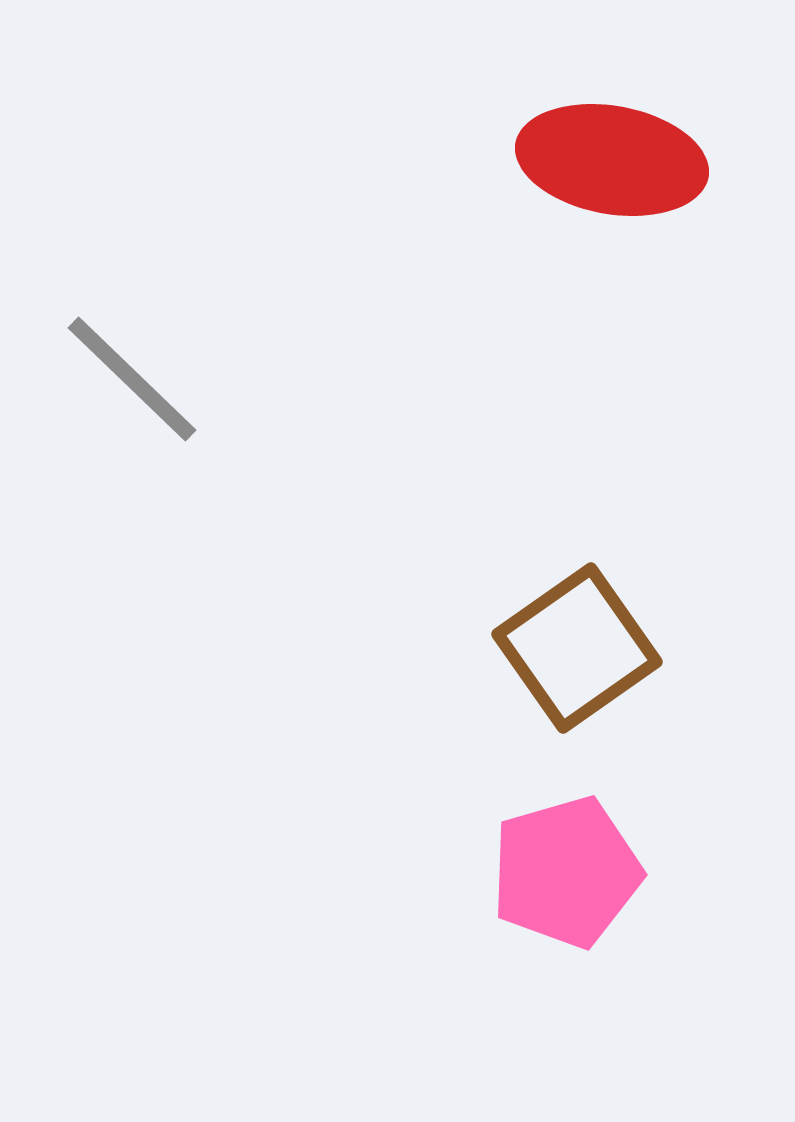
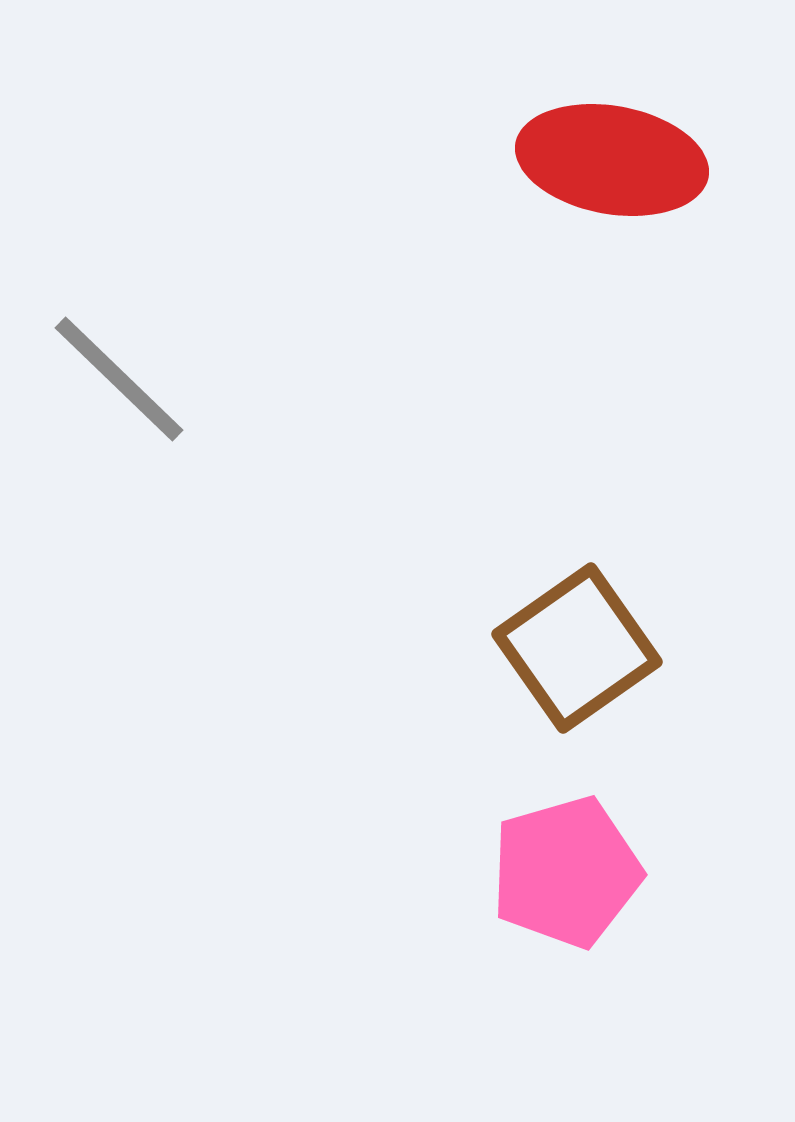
gray line: moved 13 px left
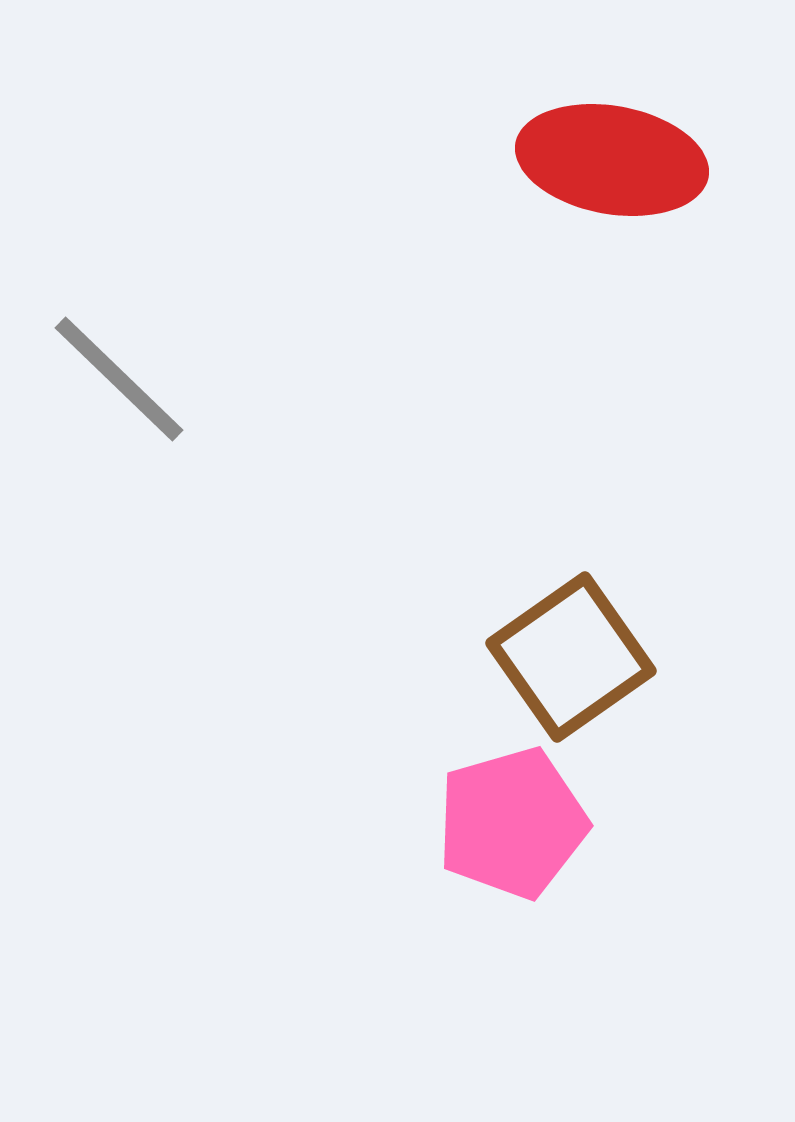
brown square: moved 6 px left, 9 px down
pink pentagon: moved 54 px left, 49 px up
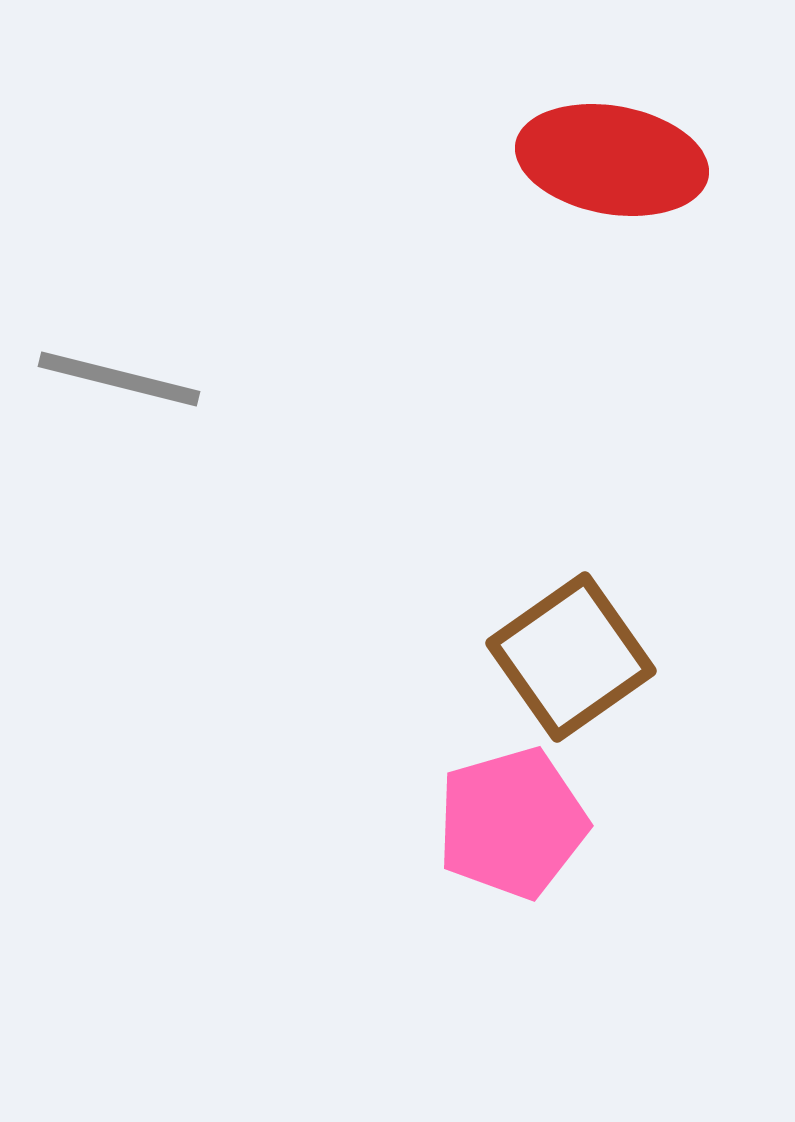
gray line: rotated 30 degrees counterclockwise
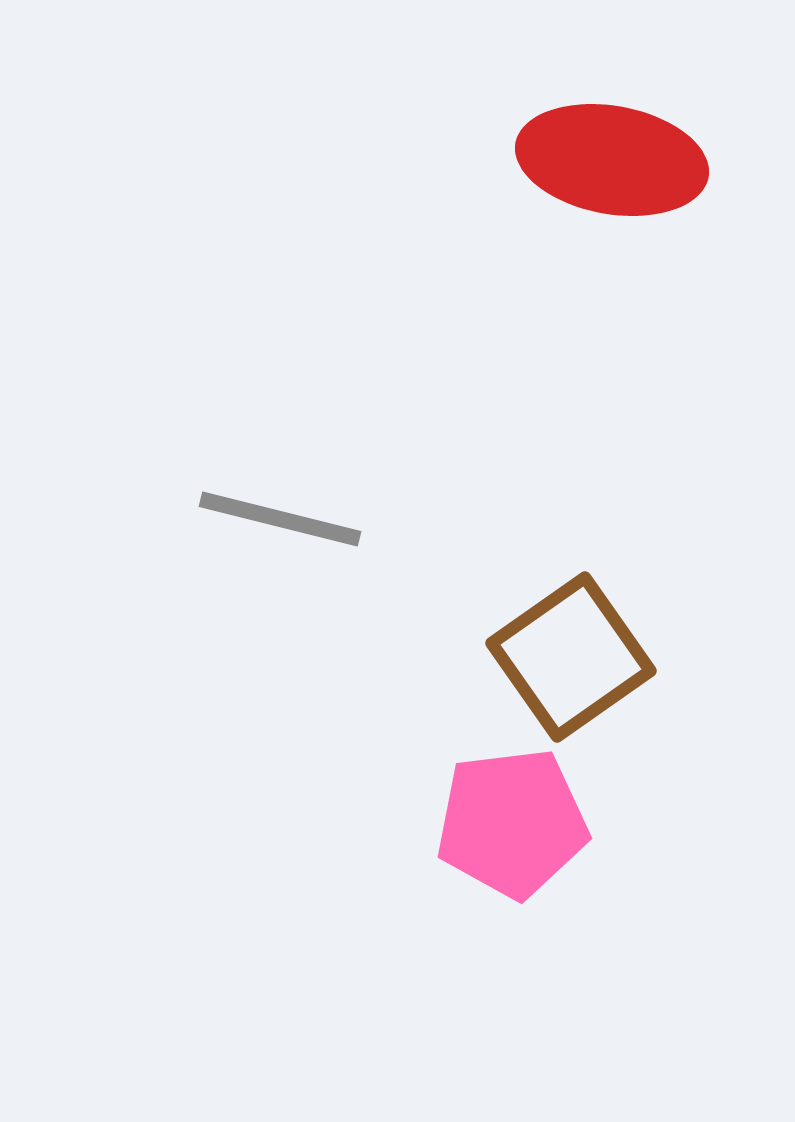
gray line: moved 161 px right, 140 px down
pink pentagon: rotated 9 degrees clockwise
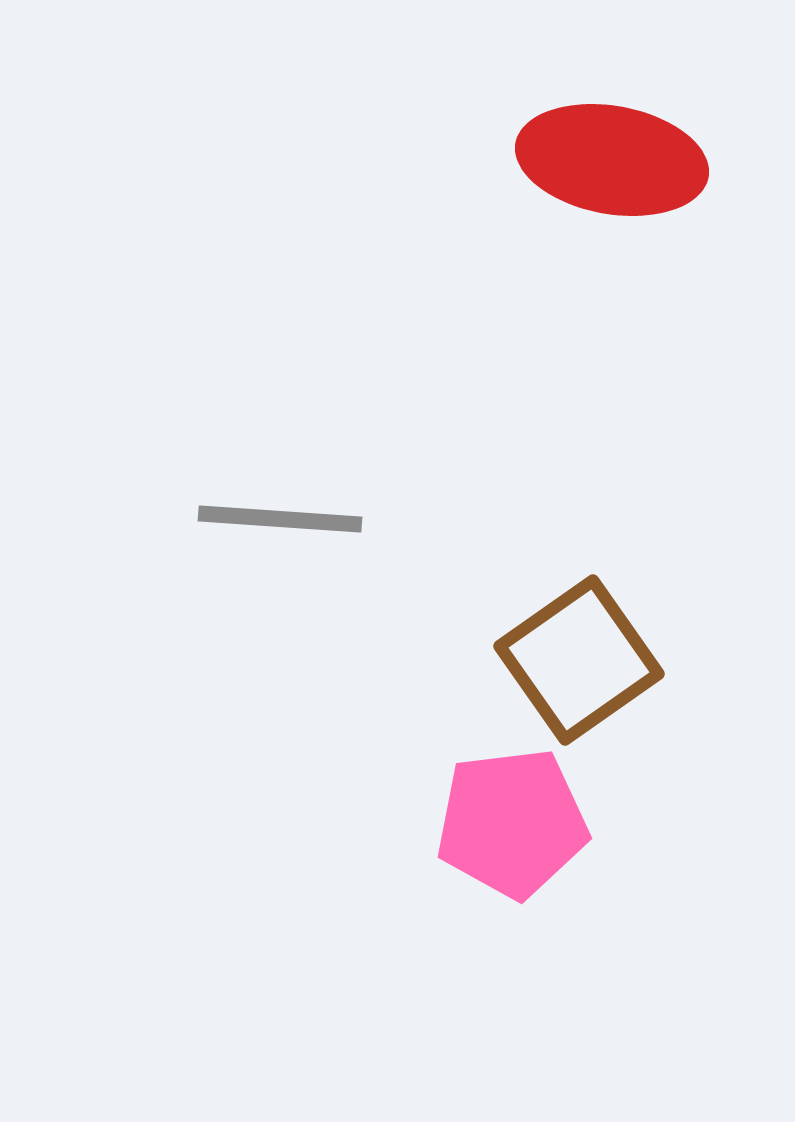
gray line: rotated 10 degrees counterclockwise
brown square: moved 8 px right, 3 px down
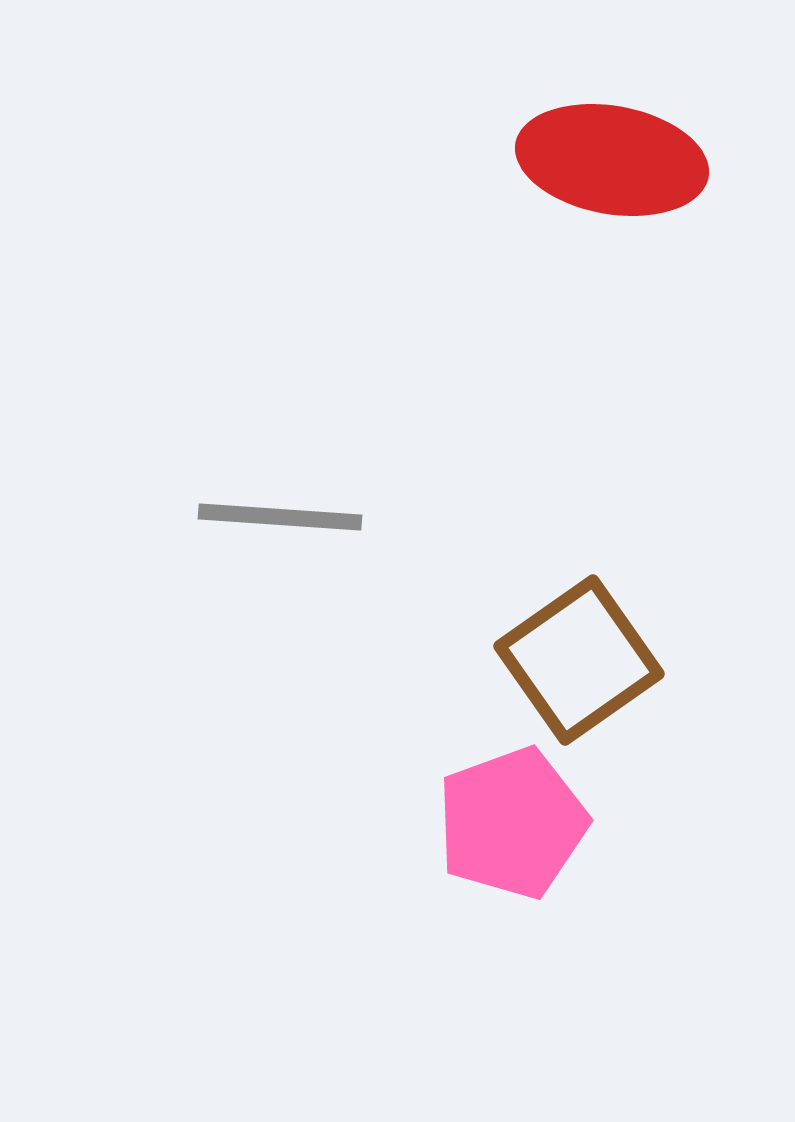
gray line: moved 2 px up
pink pentagon: rotated 13 degrees counterclockwise
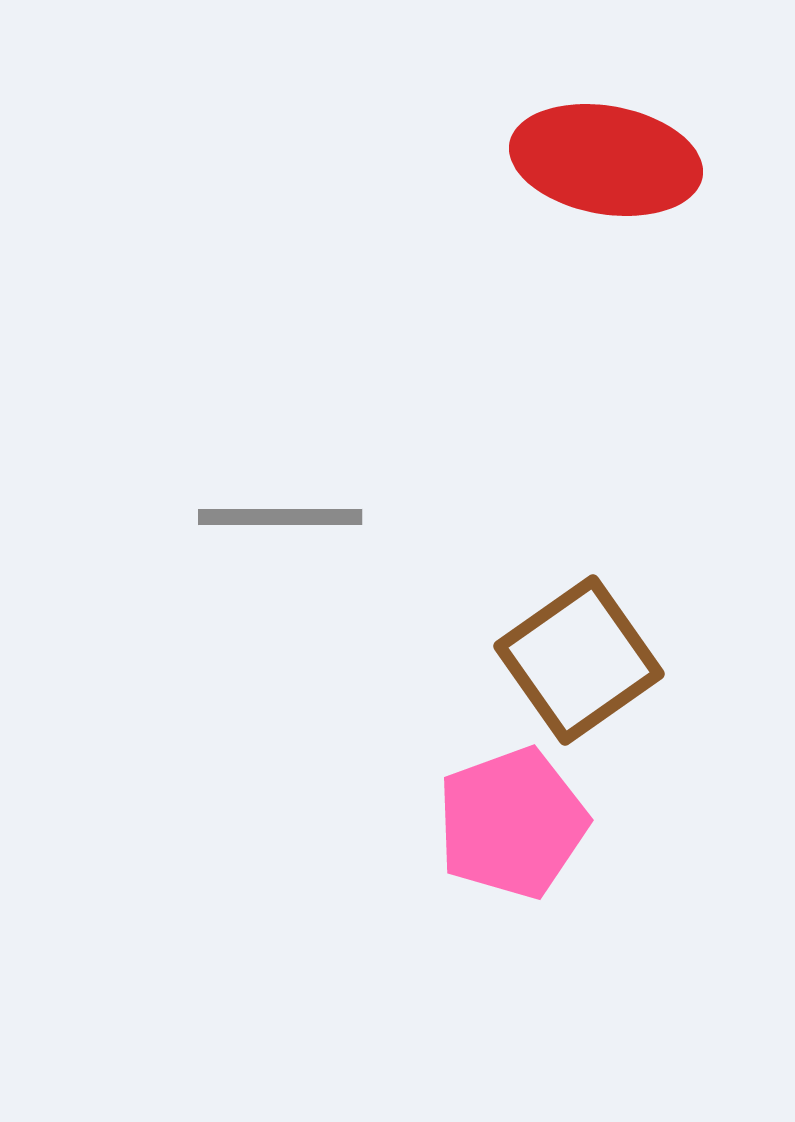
red ellipse: moved 6 px left
gray line: rotated 4 degrees counterclockwise
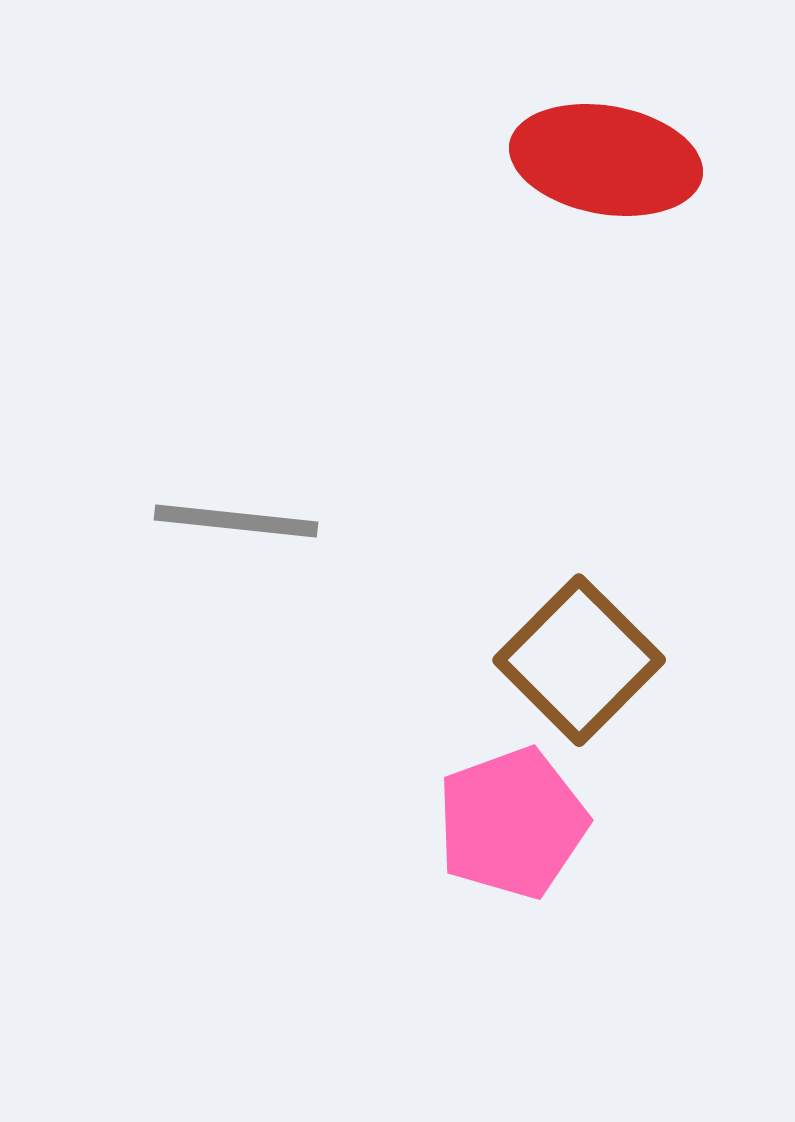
gray line: moved 44 px left, 4 px down; rotated 6 degrees clockwise
brown square: rotated 10 degrees counterclockwise
